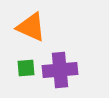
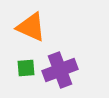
purple cross: rotated 16 degrees counterclockwise
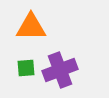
orange triangle: rotated 24 degrees counterclockwise
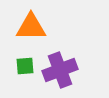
green square: moved 1 px left, 2 px up
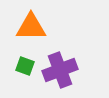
green square: rotated 24 degrees clockwise
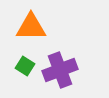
green square: rotated 12 degrees clockwise
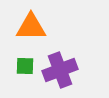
green square: rotated 30 degrees counterclockwise
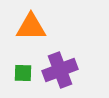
green square: moved 2 px left, 7 px down
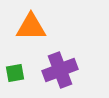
green square: moved 8 px left; rotated 12 degrees counterclockwise
